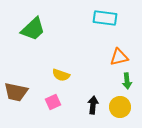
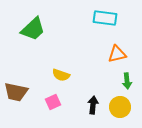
orange triangle: moved 2 px left, 3 px up
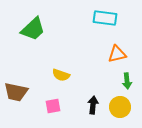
pink square: moved 4 px down; rotated 14 degrees clockwise
